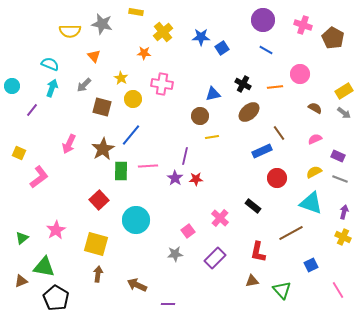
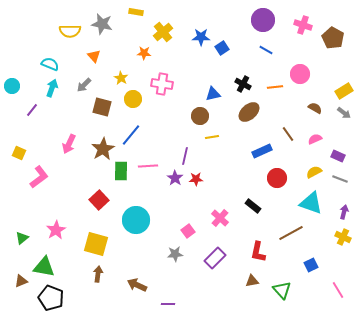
brown line at (279, 133): moved 9 px right, 1 px down
black pentagon at (56, 298): moved 5 px left; rotated 10 degrees counterclockwise
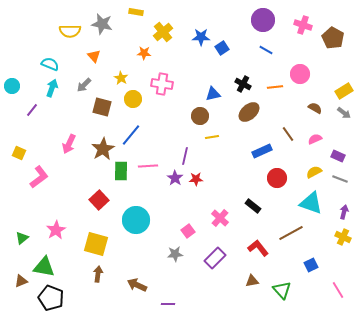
red L-shape at (258, 252): moved 4 px up; rotated 130 degrees clockwise
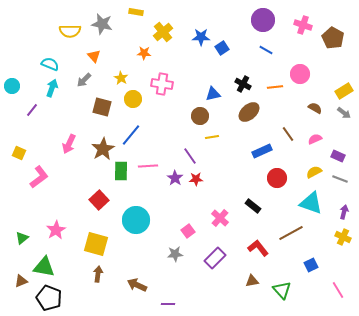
gray arrow at (84, 85): moved 5 px up
purple line at (185, 156): moved 5 px right; rotated 48 degrees counterclockwise
black pentagon at (51, 298): moved 2 px left
